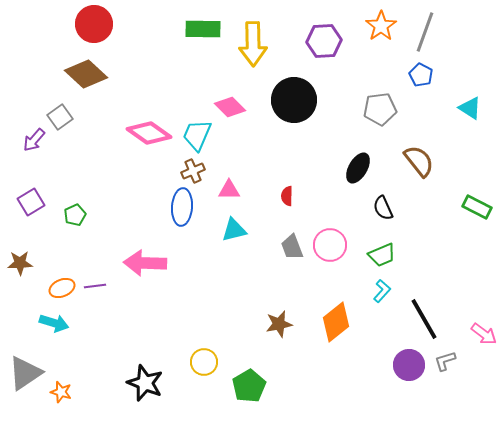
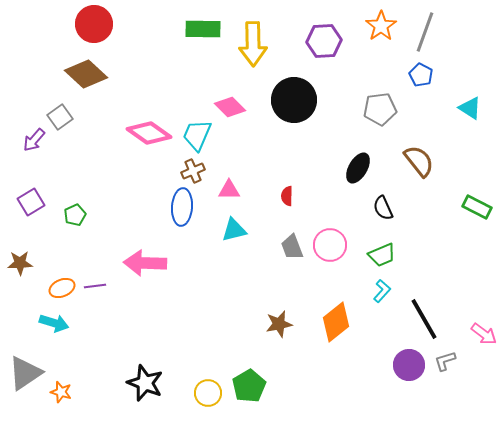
yellow circle at (204, 362): moved 4 px right, 31 px down
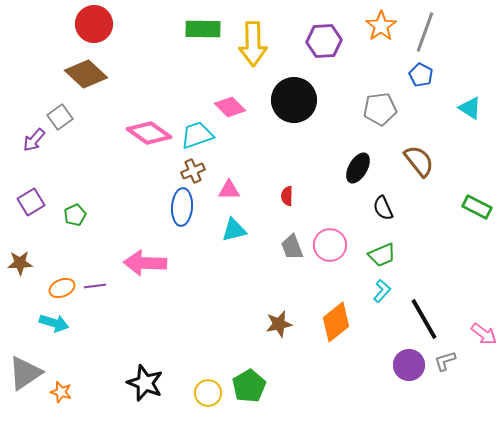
cyan trapezoid at (197, 135): rotated 48 degrees clockwise
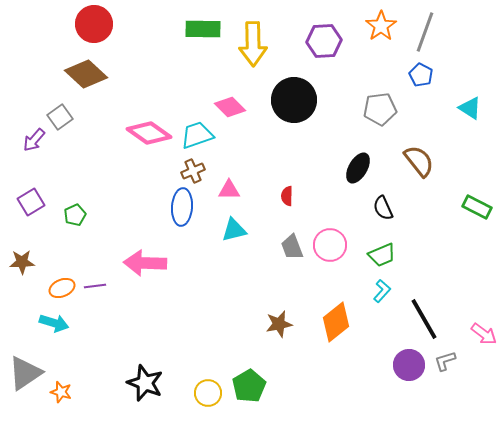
brown star at (20, 263): moved 2 px right, 1 px up
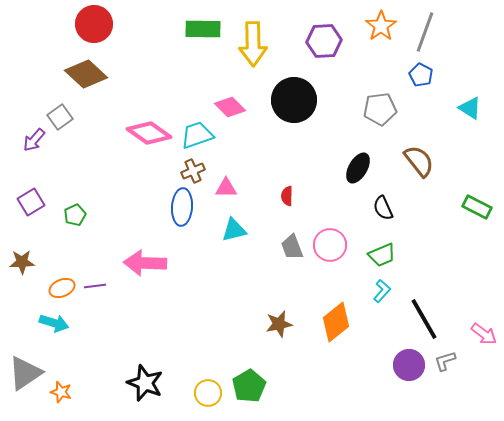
pink triangle at (229, 190): moved 3 px left, 2 px up
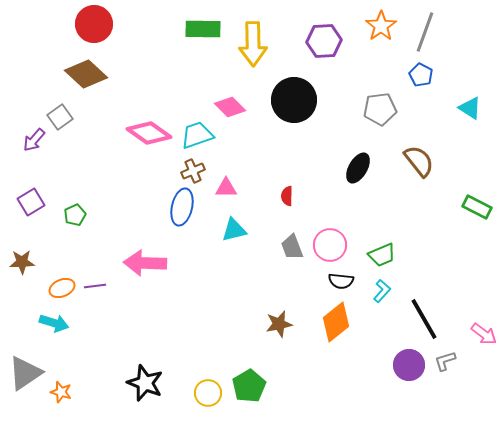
blue ellipse at (182, 207): rotated 9 degrees clockwise
black semicircle at (383, 208): moved 42 px left, 73 px down; rotated 60 degrees counterclockwise
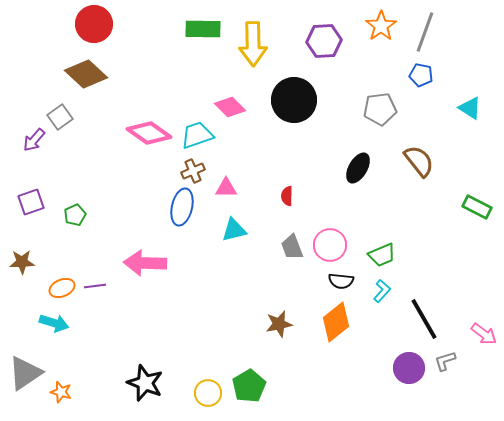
blue pentagon at (421, 75): rotated 15 degrees counterclockwise
purple square at (31, 202): rotated 12 degrees clockwise
purple circle at (409, 365): moved 3 px down
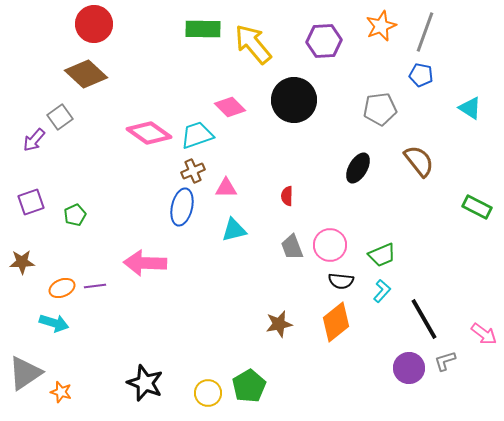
orange star at (381, 26): rotated 12 degrees clockwise
yellow arrow at (253, 44): rotated 141 degrees clockwise
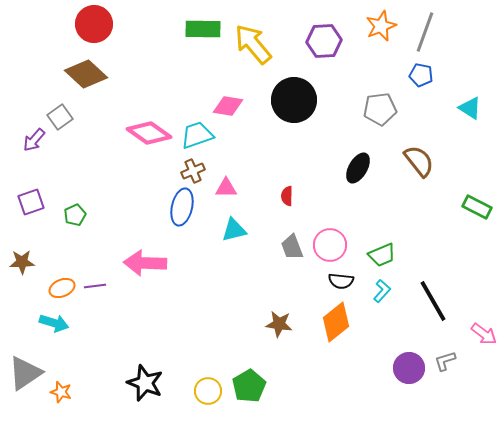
pink diamond at (230, 107): moved 2 px left, 1 px up; rotated 36 degrees counterclockwise
black line at (424, 319): moved 9 px right, 18 px up
brown star at (279, 324): rotated 20 degrees clockwise
yellow circle at (208, 393): moved 2 px up
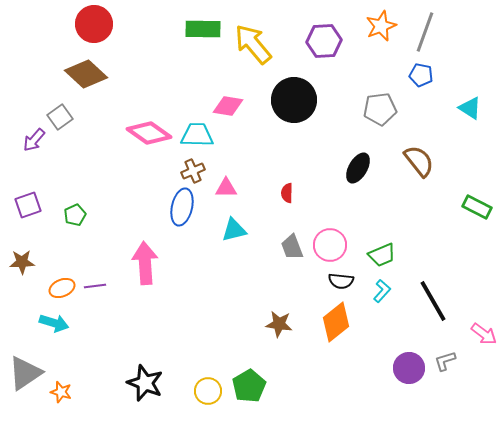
cyan trapezoid at (197, 135): rotated 20 degrees clockwise
red semicircle at (287, 196): moved 3 px up
purple square at (31, 202): moved 3 px left, 3 px down
pink arrow at (145, 263): rotated 84 degrees clockwise
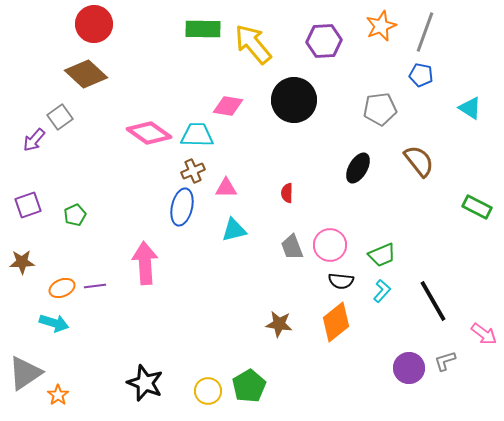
orange star at (61, 392): moved 3 px left, 3 px down; rotated 20 degrees clockwise
